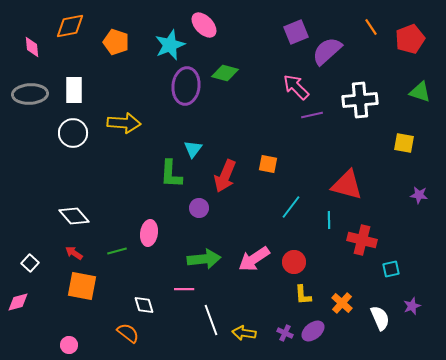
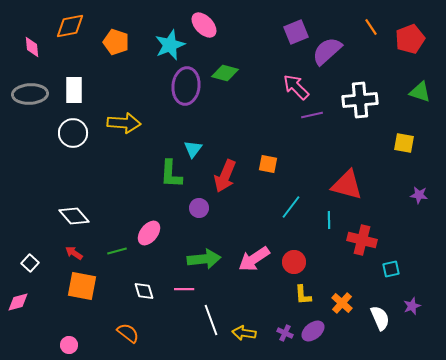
pink ellipse at (149, 233): rotated 30 degrees clockwise
white diamond at (144, 305): moved 14 px up
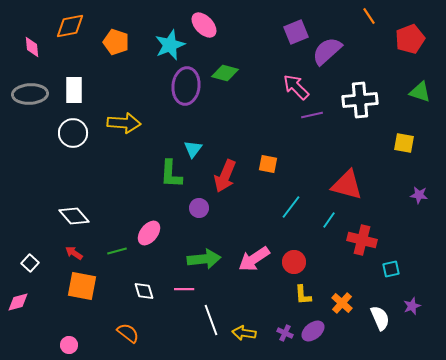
orange line at (371, 27): moved 2 px left, 11 px up
cyan line at (329, 220): rotated 36 degrees clockwise
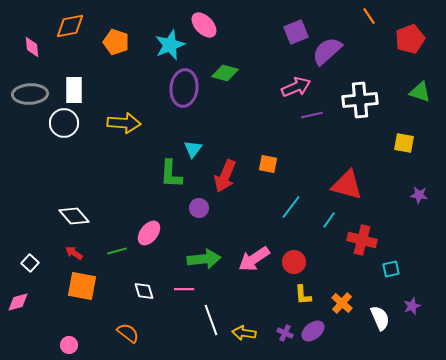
purple ellipse at (186, 86): moved 2 px left, 2 px down
pink arrow at (296, 87): rotated 112 degrees clockwise
white circle at (73, 133): moved 9 px left, 10 px up
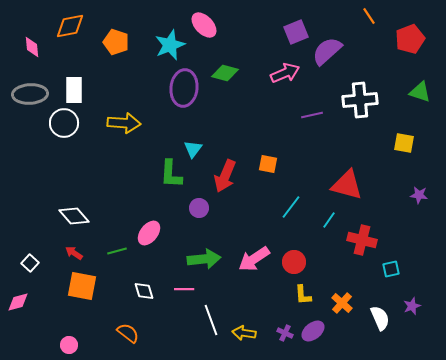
pink arrow at (296, 87): moved 11 px left, 14 px up
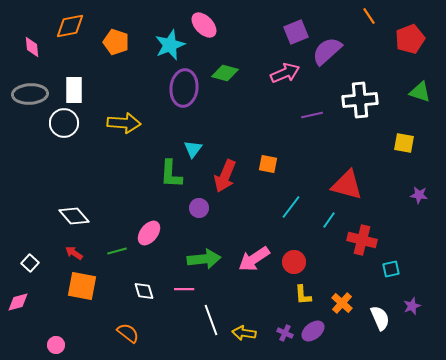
pink circle at (69, 345): moved 13 px left
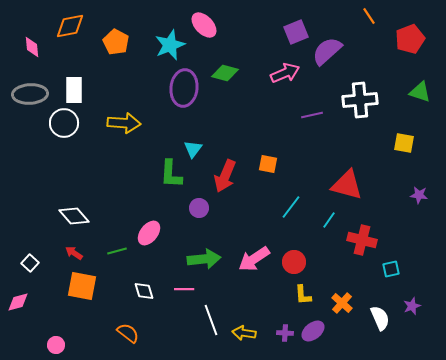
orange pentagon at (116, 42): rotated 10 degrees clockwise
purple cross at (285, 333): rotated 21 degrees counterclockwise
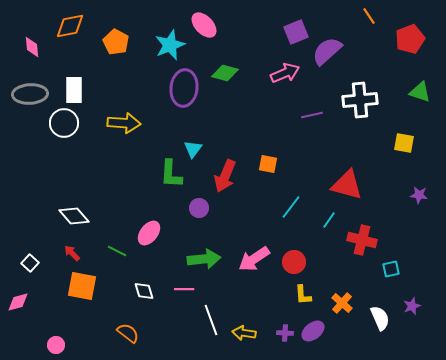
green line at (117, 251): rotated 42 degrees clockwise
red arrow at (74, 253): moved 2 px left; rotated 12 degrees clockwise
